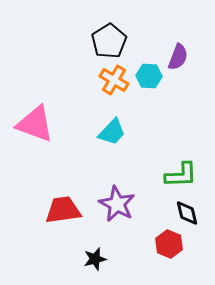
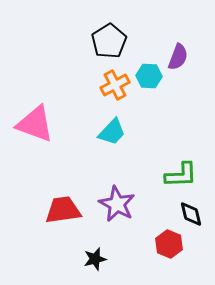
orange cross: moved 1 px right, 5 px down; rotated 32 degrees clockwise
black diamond: moved 4 px right, 1 px down
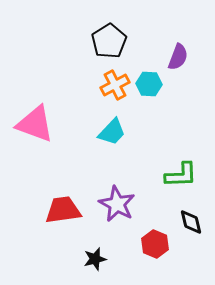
cyan hexagon: moved 8 px down
black diamond: moved 8 px down
red hexagon: moved 14 px left
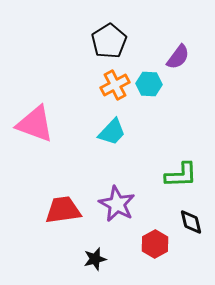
purple semicircle: rotated 16 degrees clockwise
red hexagon: rotated 8 degrees clockwise
